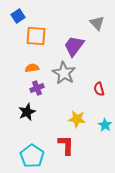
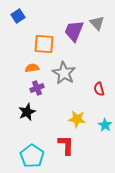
orange square: moved 8 px right, 8 px down
purple trapezoid: moved 15 px up; rotated 15 degrees counterclockwise
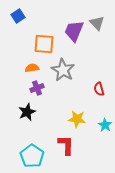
gray star: moved 1 px left, 3 px up
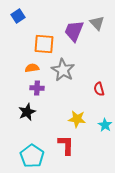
purple cross: rotated 24 degrees clockwise
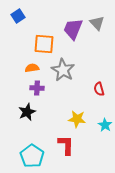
purple trapezoid: moved 1 px left, 2 px up
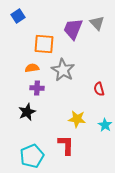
cyan pentagon: rotated 15 degrees clockwise
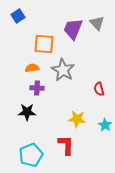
black star: rotated 24 degrees clockwise
cyan pentagon: moved 1 px left, 1 px up
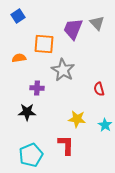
orange semicircle: moved 13 px left, 10 px up
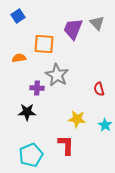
gray star: moved 6 px left, 5 px down
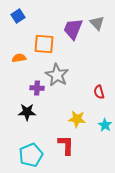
red semicircle: moved 3 px down
